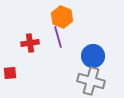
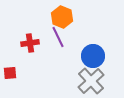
purple line: rotated 10 degrees counterclockwise
gray cross: rotated 32 degrees clockwise
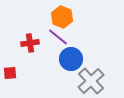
purple line: rotated 25 degrees counterclockwise
blue circle: moved 22 px left, 3 px down
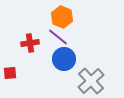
blue circle: moved 7 px left
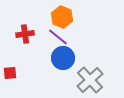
red cross: moved 5 px left, 9 px up
blue circle: moved 1 px left, 1 px up
gray cross: moved 1 px left, 1 px up
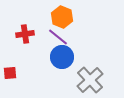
blue circle: moved 1 px left, 1 px up
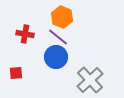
red cross: rotated 18 degrees clockwise
blue circle: moved 6 px left
red square: moved 6 px right
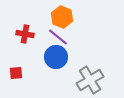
gray cross: rotated 12 degrees clockwise
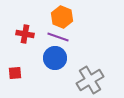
purple line: rotated 20 degrees counterclockwise
blue circle: moved 1 px left, 1 px down
red square: moved 1 px left
